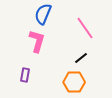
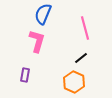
pink line: rotated 20 degrees clockwise
orange hexagon: rotated 25 degrees clockwise
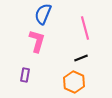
black line: rotated 16 degrees clockwise
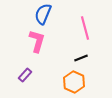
purple rectangle: rotated 32 degrees clockwise
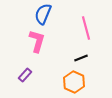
pink line: moved 1 px right
